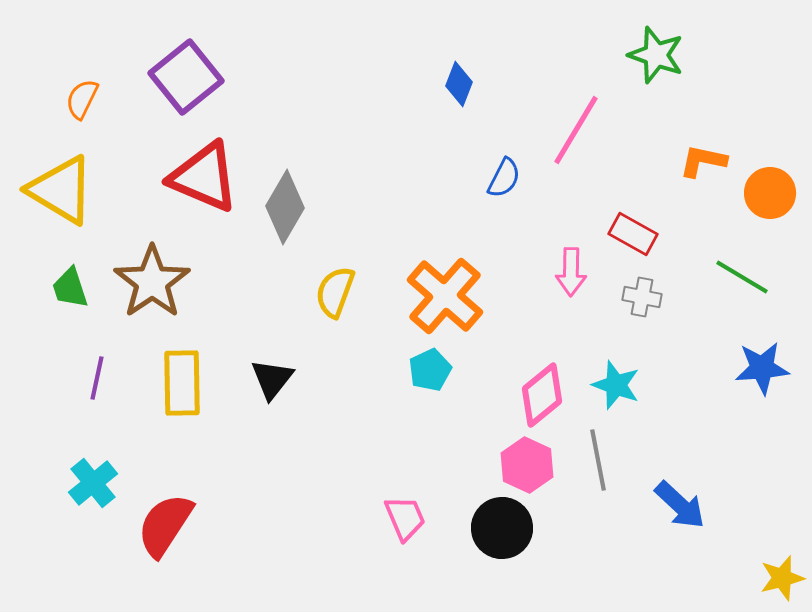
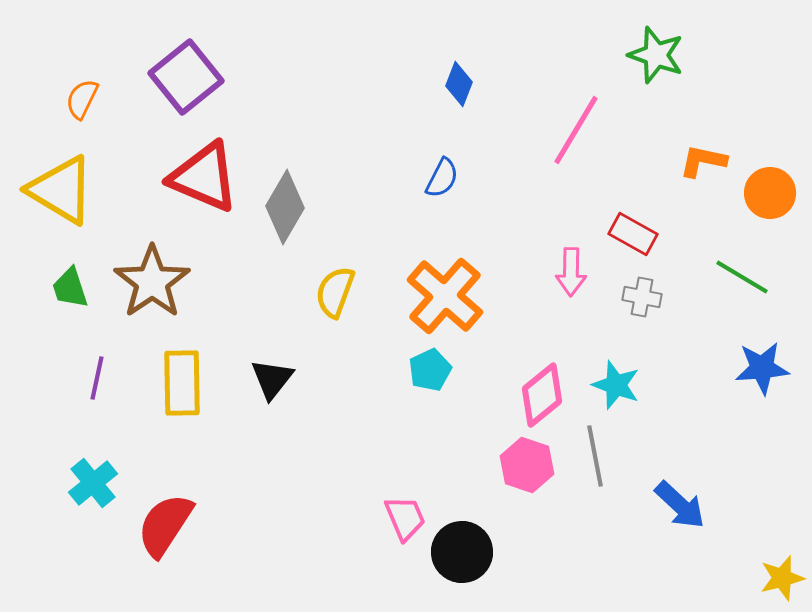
blue semicircle: moved 62 px left
gray line: moved 3 px left, 4 px up
pink hexagon: rotated 6 degrees counterclockwise
black circle: moved 40 px left, 24 px down
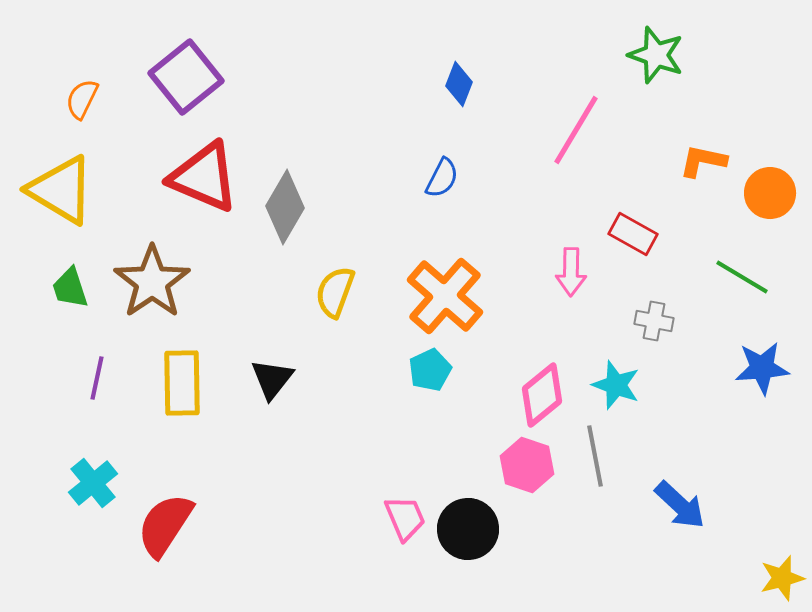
gray cross: moved 12 px right, 24 px down
black circle: moved 6 px right, 23 px up
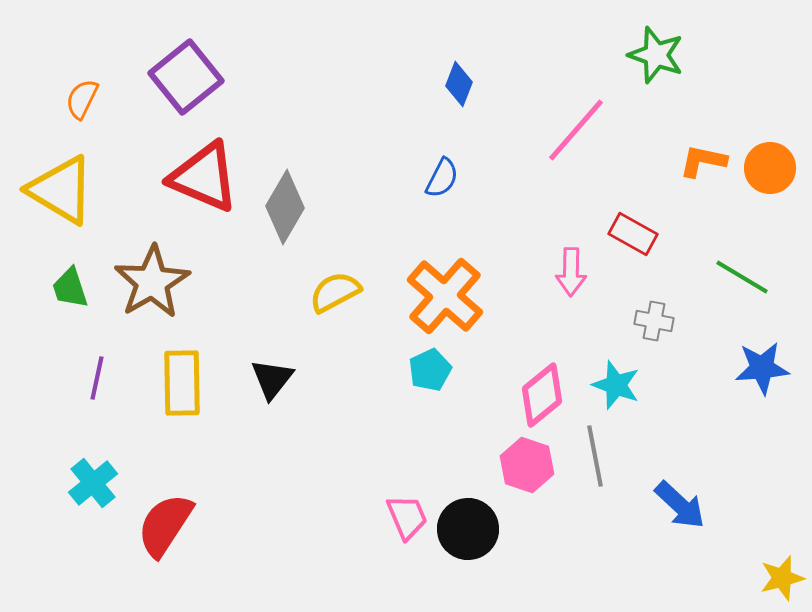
pink line: rotated 10 degrees clockwise
orange circle: moved 25 px up
brown star: rotated 4 degrees clockwise
yellow semicircle: rotated 42 degrees clockwise
pink trapezoid: moved 2 px right, 1 px up
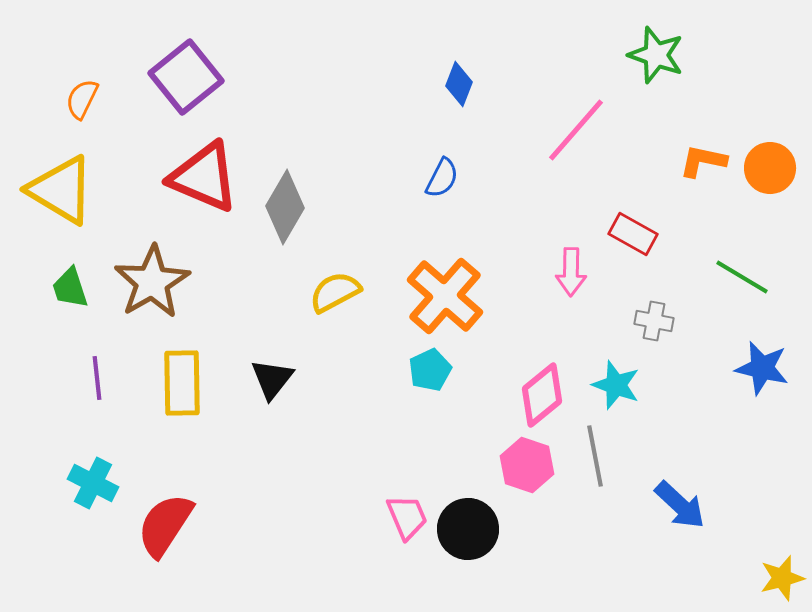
blue star: rotated 18 degrees clockwise
purple line: rotated 18 degrees counterclockwise
cyan cross: rotated 24 degrees counterclockwise
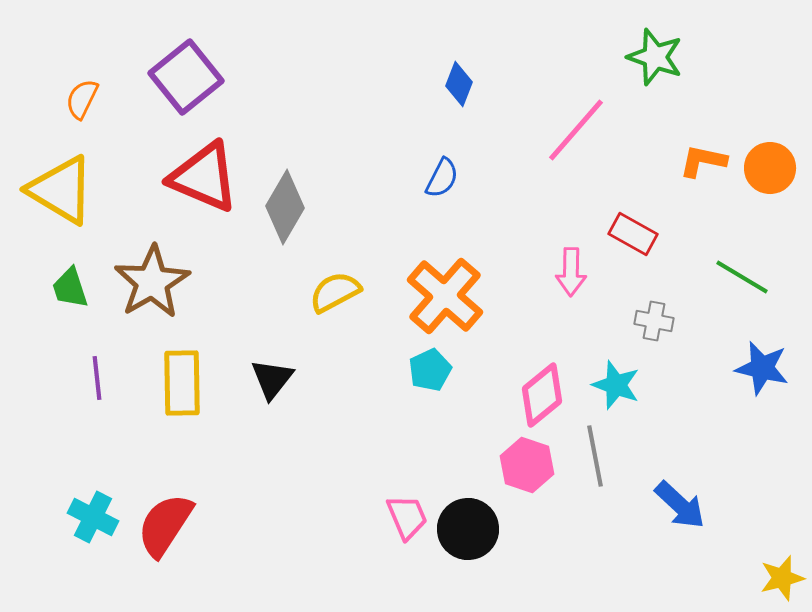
green star: moved 1 px left, 2 px down
cyan cross: moved 34 px down
